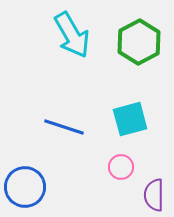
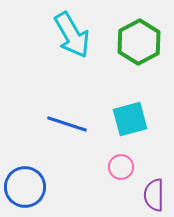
blue line: moved 3 px right, 3 px up
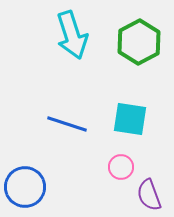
cyan arrow: rotated 12 degrees clockwise
cyan square: rotated 24 degrees clockwise
purple semicircle: moved 5 px left; rotated 20 degrees counterclockwise
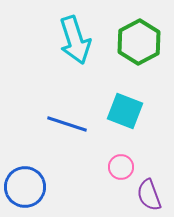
cyan arrow: moved 3 px right, 5 px down
cyan square: moved 5 px left, 8 px up; rotated 12 degrees clockwise
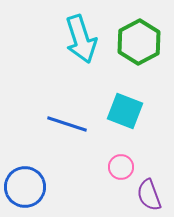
cyan arrow: moved 6 px right, 1 px up
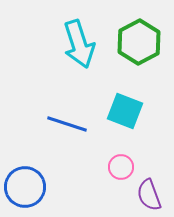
cyan arrow: moved 2 px left, 5 px down
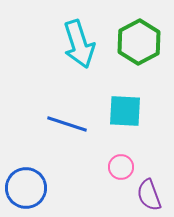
cyan square: rotated 18 degrees counterclockwise
blue circle: moved 1 px right, 1 px down
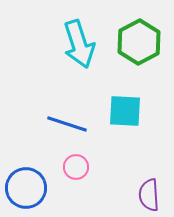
pink circle: moved 45 px left
purple semicircle: rotated 16 degrees clockwise
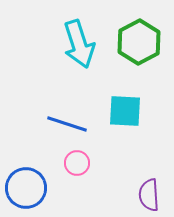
pink circle: moved 1 px right, 4 px up
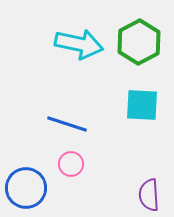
cyan arrow: rotated 60 degrees counterclockwise
cyan square: moved 17 px right, 6 px up
pink circle: moved 6 px left, 1 px down
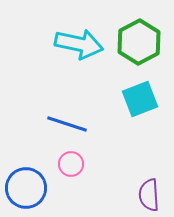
cyan square: moved 2 px left, 6 px up; rotated 24 degrees counterclockwise
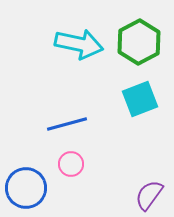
blue line: rotated 33 degrees counterclockwise
purple semicircle: rotated 40 degrees clockwise
